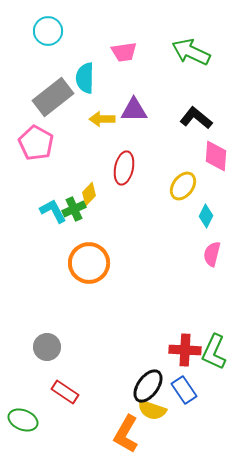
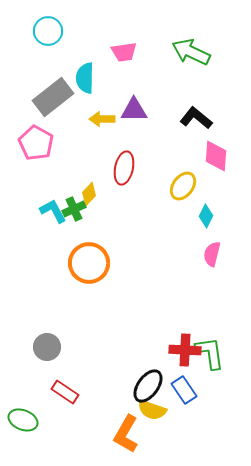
green L-shape: moved 4 px left, 1 px down; rotated 147 degrees clockwise
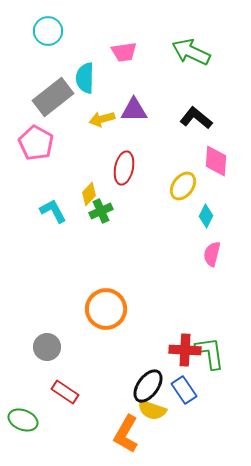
yellow arrow: rotated 15 degrees counterclockwise
pink diamond: moved 5 px down
green cross: moved 27 px right, 2 px down
orange circle: moved 17 px right, 46 px down
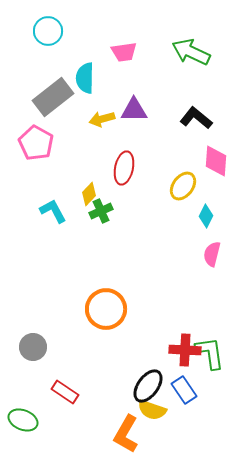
gray circle: moved 14 px left
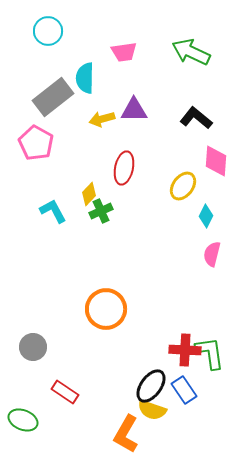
black ellipse: moved 3 px right
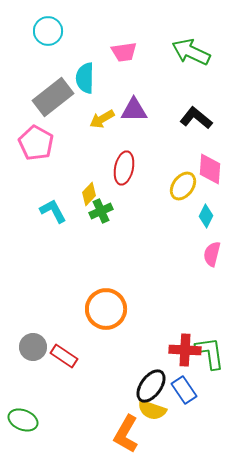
yellow arrow: rotated 15 degrees counterclockwise
pink diamond: moved 6 px left, 8 px down
red rectangle: moved 1 px left, 36 px up
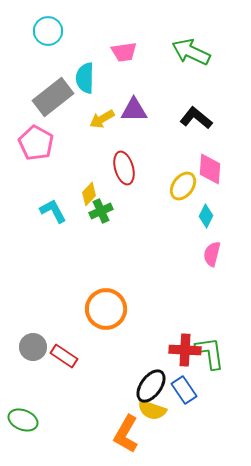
red ellipse: rotated 28 degrees counterclockwise
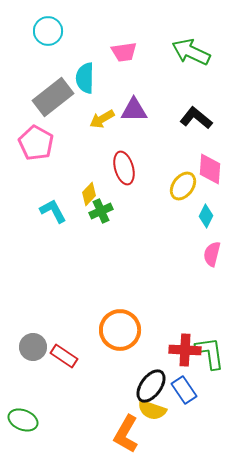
orange circle: moved 14 px right, 21 px down
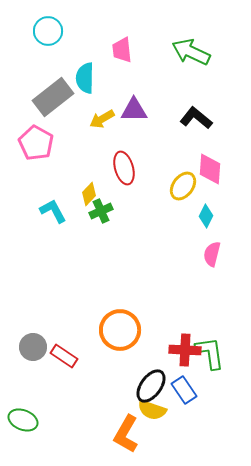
pink trapezoid: moved 2 px left, 2 px up; rotated 92 degrees clockwise
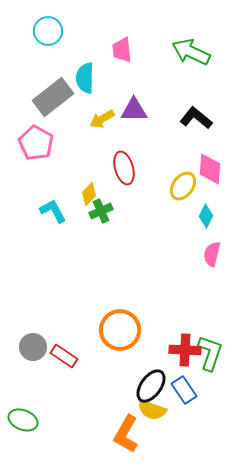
green L-shape: rotated 27 degrees clockwise
